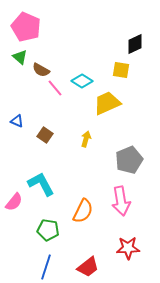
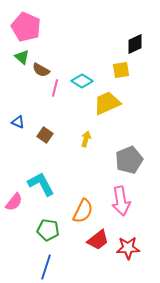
green triangle: moved 2 px right
yellow square: rotated 18 degrees counterclockwise
pink line: rotated 54 degrees clockwise
blue triangle: moved 1 px right, 1 px down
red trapezoid: moved 10 px right, 27 px up
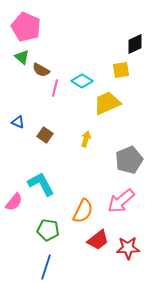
pink arrow: rotated 60 degrees clockwise
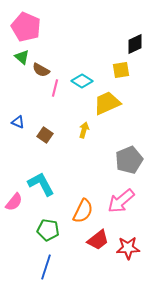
yellow arrow: moved 2 px left, 9 px up
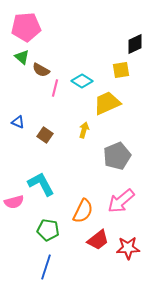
pink pentagon: rotated 28 degrees counterclockwise
gray pentagon: moved 12 px left, 4 px up
pink semicircle: rotated 36 degrees clockwise
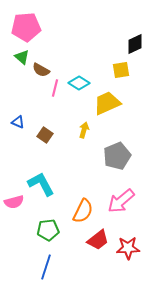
cyan diamond: moved 3 px left, 2 px down
green pentagon: rotated 15 degrees counterclockwise
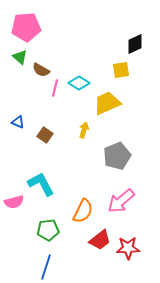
green triangle: moved 2 px left
red trapezoid: moved 2 px right
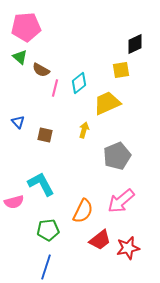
cyan diamond: rotated 70 degrees counterclockwise
blue triangle: rotated 24 degrees clockwise
brown square: rotated 21 degrees counterclockwise
red star: rotated 10 degrees counterclockwise
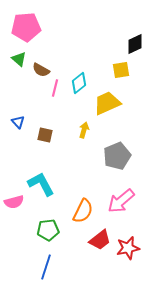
green triangle: moved 1 px left, 2 px down
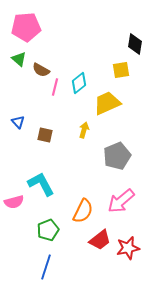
black diamond: rotated 55 degrees counterclockwise
pink line: moved 1 px up
green pentagon: rotated 15 degrees counterclockwise
